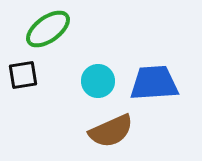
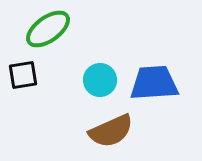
cyan circle: moved 2 px right, 1 px up
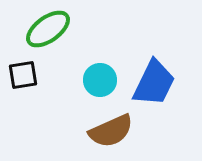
blue trapezoid: rotated 120 degrees clockwise
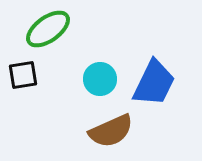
cyan circle: moved 1 px up
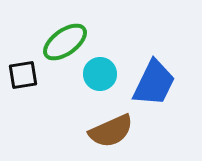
green ellipse: moved 17 px right, 13 px down
cyan circle: moved 5 px up
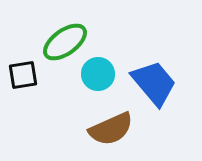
cyan circle: moved 2 px left
blue trapezoid: rotated 66 degrees counterclockwise
brown semicircle: moved 2 px up
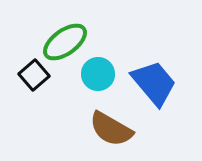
black square: moved 11 px right; rotated 32 degrees counterclockwise
brown semicircle: rotated 54 degrees clockwise
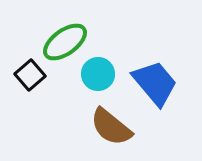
black square: moved 4 px left
blue trapezoid: moved 1 px right
brown semicircle: moved 2 px up; rotated 9 degrees clockwise
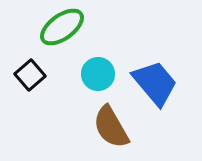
green ellipse: moved 3 px left, 15 px up
brown semicircle: rotated 21 degrees clockwise
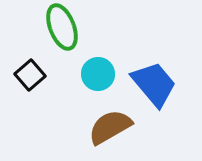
green ellipse: rotated 75 degrees counterclockwise
blue trapezoid: moved 1 px left, 1 px down
brown semicircle: moved 1 px left; rotated 90 degrees clockwise
